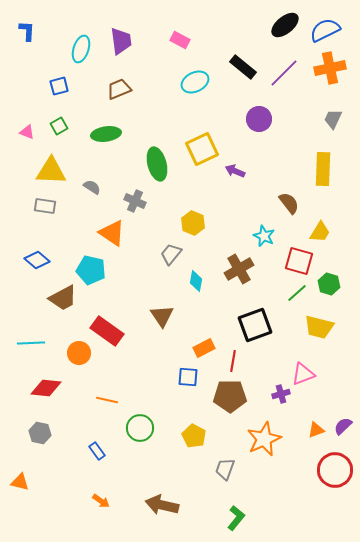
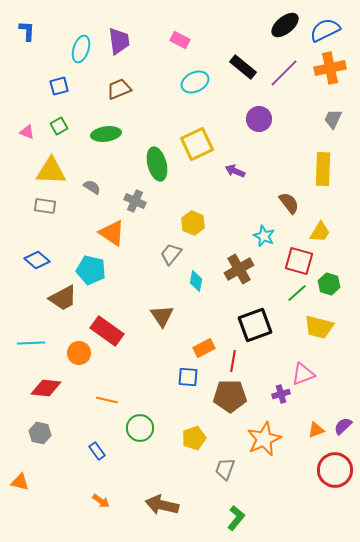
purple trapezoid at (121, 41): moved 2 px left
yellow square at (202, 149): moved 5 px left, 5 px up
yellow pentagon at (194, 436): moved 2 px down; rotated 25 degrees clockwise
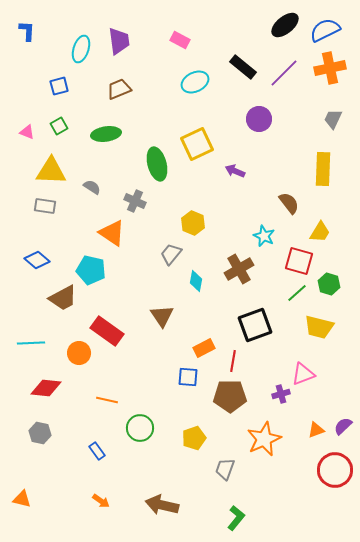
orange triangle at (20, 482): moved 2 px right, 17 px down
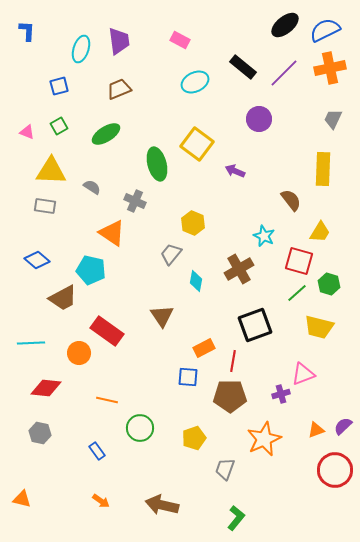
green ellipse at (106, 134): rotated 24 degrees counterclockwise
yellow square at (197, 144): rotated 28 degrees counterclockwise
brown semicircle at (289, 203): moved 2 px right, 3 px up
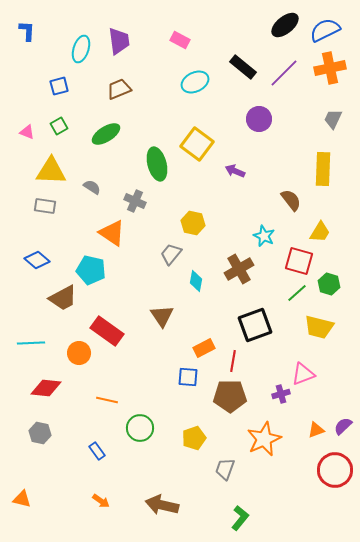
yellow hexagon at (193, 223): rotated 10 degrees counterclockwise
green L-shape at (236, 518): moved 4 px right
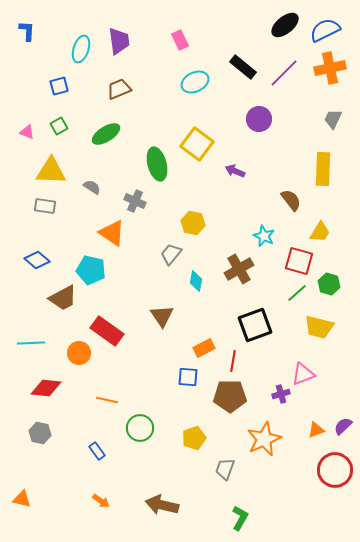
pink rectangle at (180, 40): rotated 36 degrees clockwise
green L-shape at (240, 518): rotated 10 degrees counterclockwise
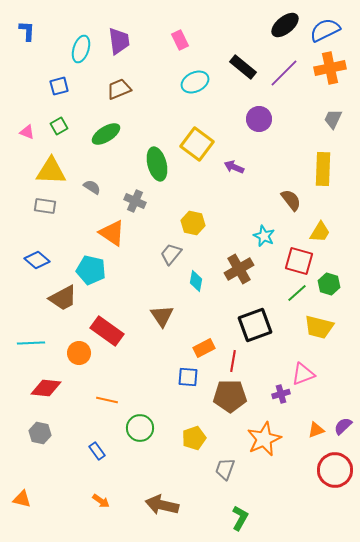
purple arrow at (235, 171): moved 1 px left, 4 px up
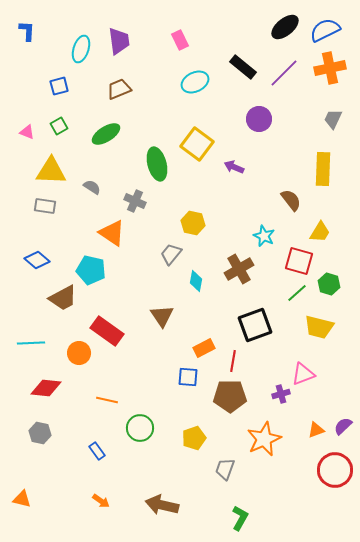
black ellipse at (285, 25): moved 2 px down
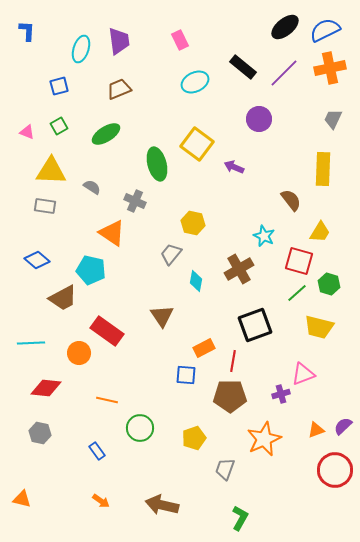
blue square at (188, 377): moved 2 px left, 2 px up
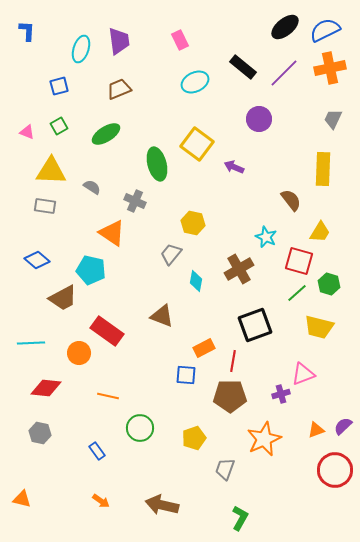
cyan star at (264, 236): moved 2 px right, 1 px down
brown triangle at (162, 316): rotated 35 degrees counterclockwise
orange line at (107, 400): moved 1 px right, 4 px up
